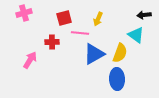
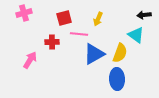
pink line: moved 1 px left, 1 px down
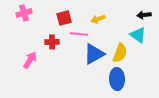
yellow arrow: rotated 48 degrees clockwise
cyan triangle: moved 2 px right
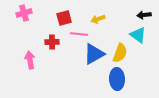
pink arrow: rotated 42 degrees counterclockwise
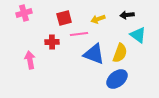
black arrow: moved 17 px left
pink line: rotated 12 degrees counterclockwise
blue triangle: rotated 50 degrees clockwise
blue ellipse: rotated 55 degrees clockwise
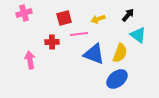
black arrow: moved 1 px right; rotated 136 degrees clockwise
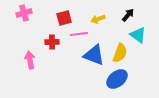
blue triangle: moved 1 px down
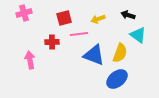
black arrow: rotated 112 degrees counterclockwise
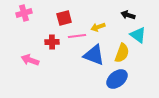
yellow arrow: moved 8 px down
pink line: moved 2 px left, 2 px down
yellow semicircle: moved 2 px right
pink arrow: rotated 60 degrees counterclockwise
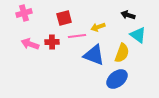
pink arrow: moved 16 px up
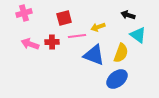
yellow semicircle: moved 1 px left
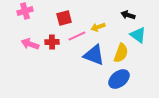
pink cross: moved 1 px right, 2 px up
pink line: rotated 18 degrees counterclockwise
blue ellipse: moved 2 px right
